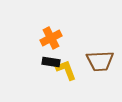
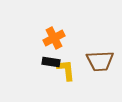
orange cross: moved 3 px right
yellow L-shape: rotated 15 degrees clockwise
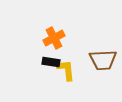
brown trapezoid: moved 3 px right, 1 px up
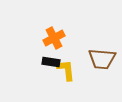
brown trapezoid: moved 1 px left, 1 px up; rotated 8 degrees clockwise
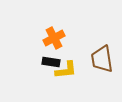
brown trapezoid: rotated 76 degrees clockwise
yellow L-shape: rotated 90 degrees clockwise
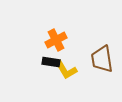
orange cross: moved 2 px right, 2 px down
yellow L-shape: rotated 65 degrees clockwise
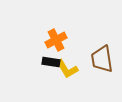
yellow L-shape: moved 1 px right, 1 px up
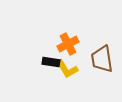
orange cross: moved 12 px right, 4 px down
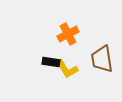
orange cross: moved 10 px up
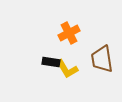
orange cross: moved 1 px right, 1 px up
